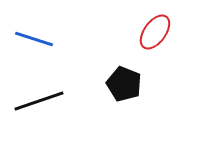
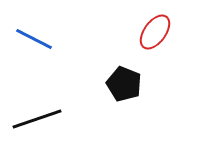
blue line: rotated 9 degrees clockwise
black line: moved 2 px left, 18 px down
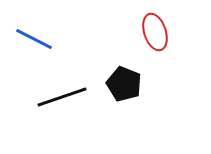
red ellipse: rotated 54 degrees counterclockwise
black line: moved 25 px right, 22 px up
